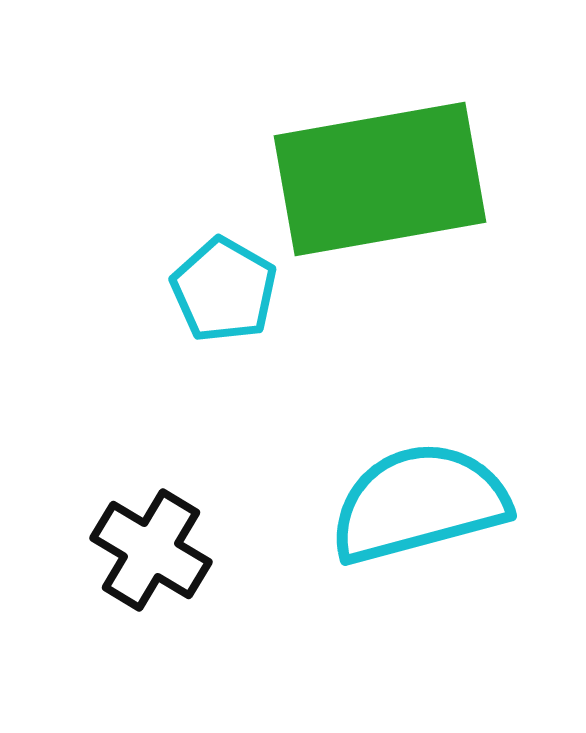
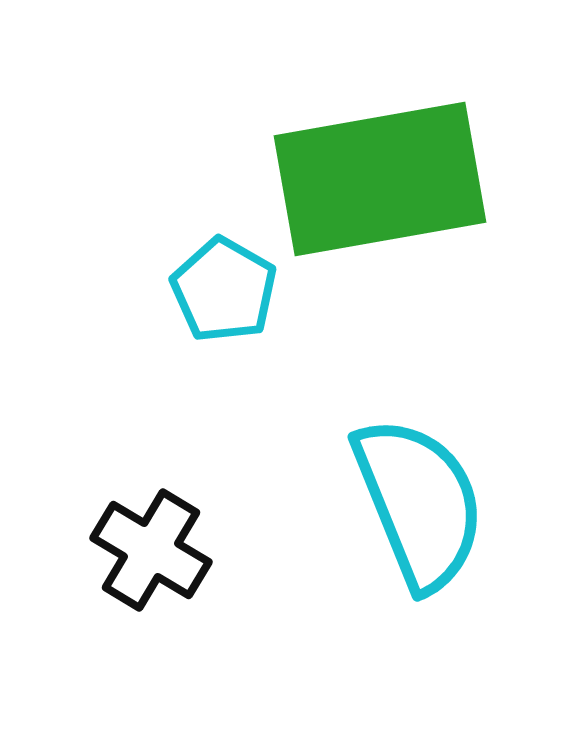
cyan semicircle: rotated 83 degrees clockwise
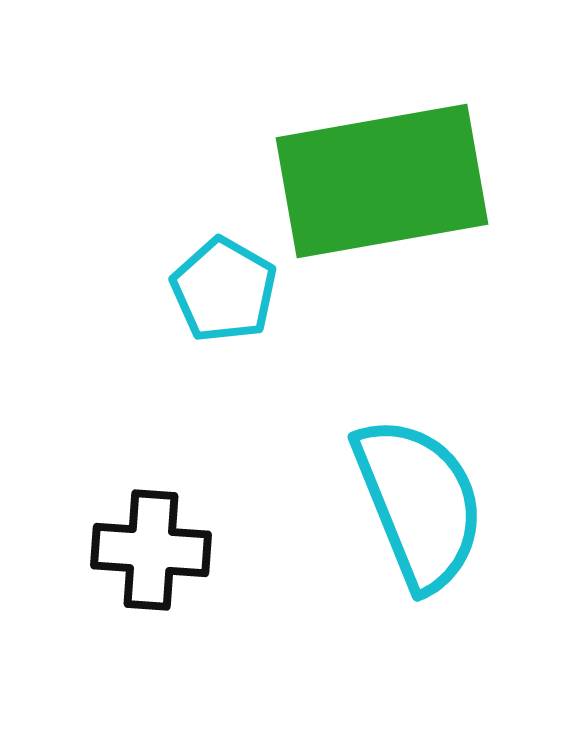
green rectangle: moved 2 px right, 2 px down
black cross: rotated 27 degrees counterclockwise
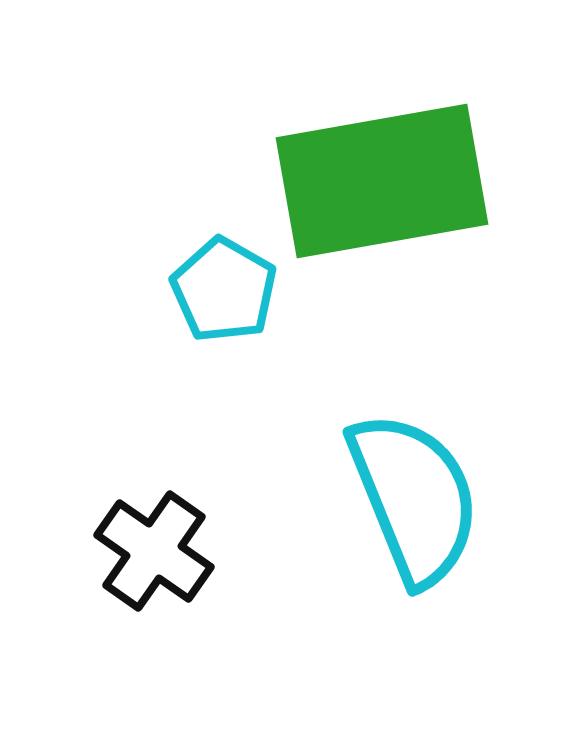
cyan semicircle: moved 5 px left, 5 px up
black cross: moved 3 px right, 1 px down; rotated 31 degrees clockwise
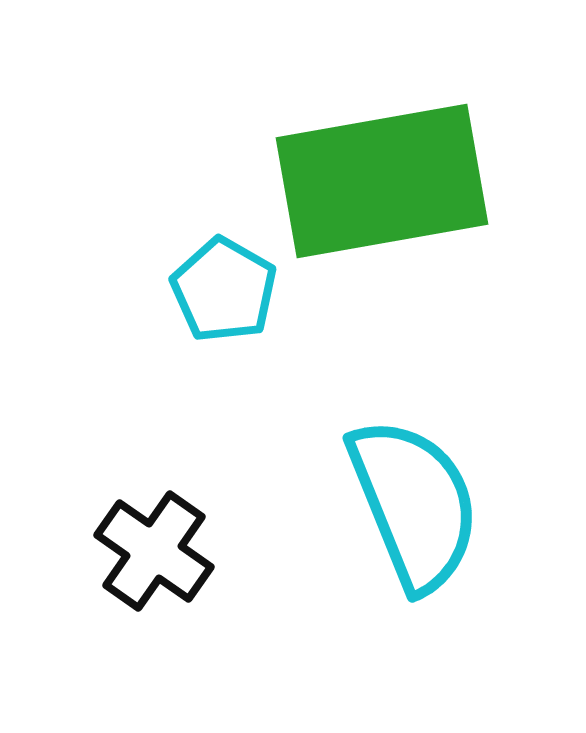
cyan semicircle: moved 6 px down
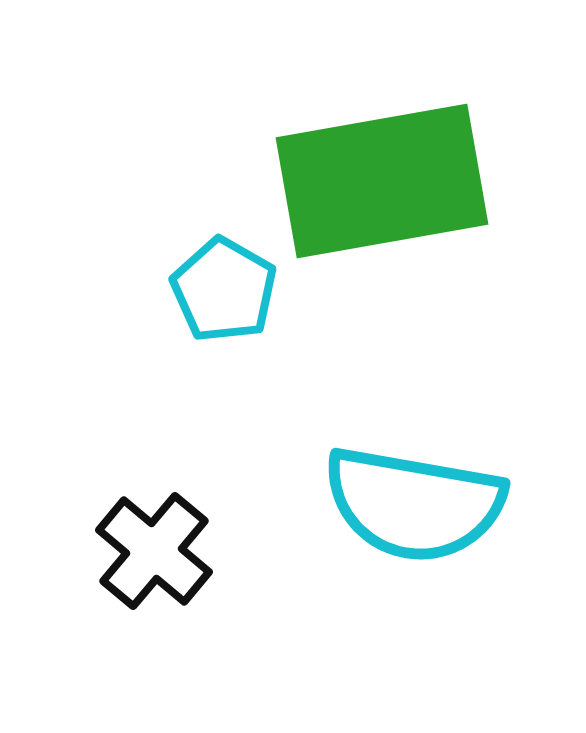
cyan semicircle: rotated 122 degrees clockwise
black cross: rotated 5 degrees clockwise
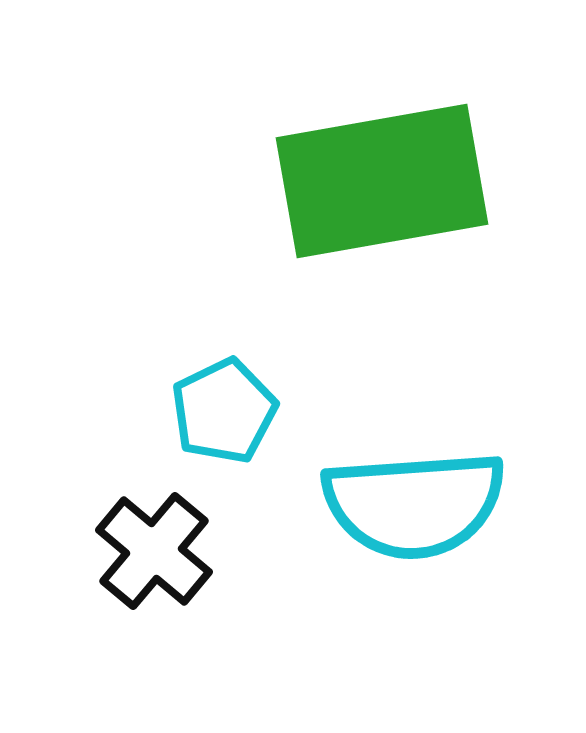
cyan pentagon: moved 121 px down; rotated 16 degrees clockwise
cyan semicircle: rotated 14 degrees counterclockwise
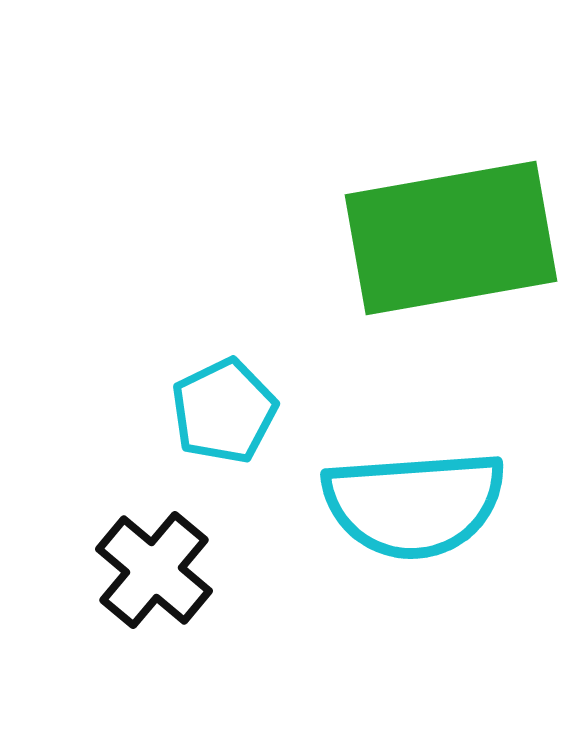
green rectangle: moved 69 px right, 57 px down
black cross: moved 19 px down
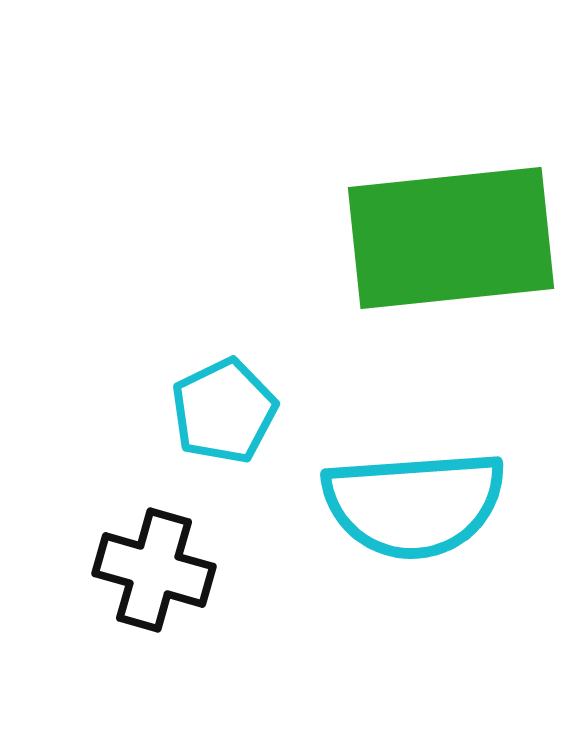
green rectangle: rotated 4 degrees clockwise
black cross: rotated 24 degrees counterclockwise
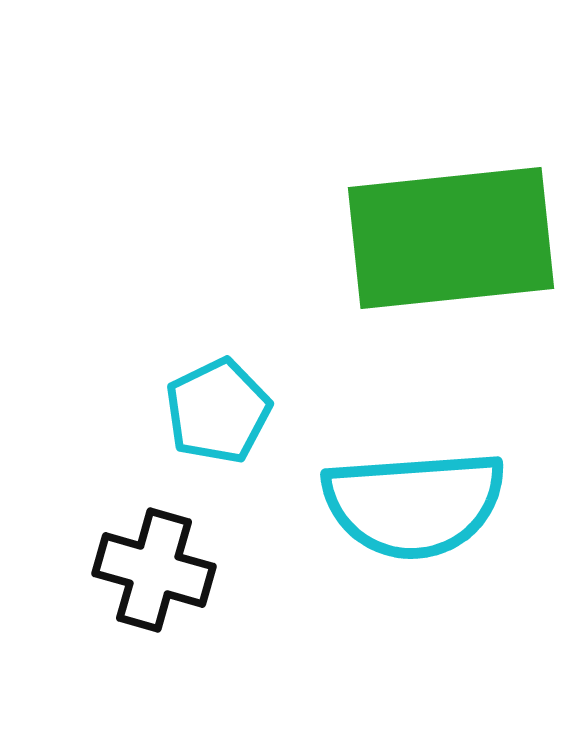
cyan pentagon: moved 6 px left
